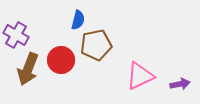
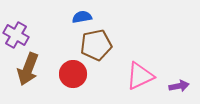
blue semicircle: moved 4 px right, 3 px up; rotated 114 degrees counterclockwise
red circle: moved 12 px right, 14 px down
purple arrow: moved 1 px left, 2 px down
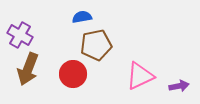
purple cross: moved 4 px right
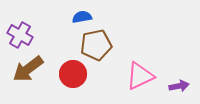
brown arrow: rotated 32 degrees clockwise
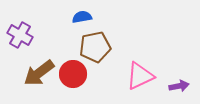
brown pentagon: moved 1 px left, 2 px down
brown arrow: moved 11 px right, 4 px down
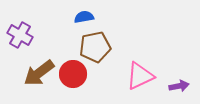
blue semicircle: moved 2 px right
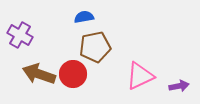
brown arrow: moved 1 px down; rotated 56 degrees clockwise
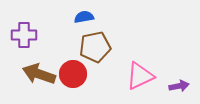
purple cross: moved 4 px right; rotated 30 degrees counterclockwise
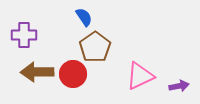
blue semicircle: rotated 66 degrees clockwise
brown pentagon: rotated 24 degrees counterclockwise
brown arrow: moved 2 px left, 2 px up; rotated 20 degrees counterclockwise
